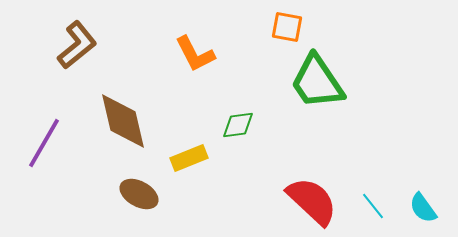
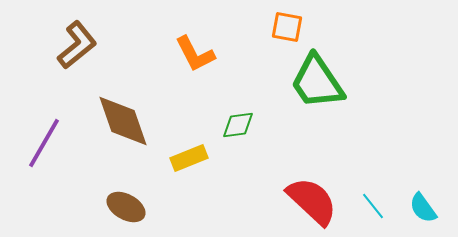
brown diamond: rotated 6 degrees counterclockwise
brown ellipse: moved 13 px left, 13 px down
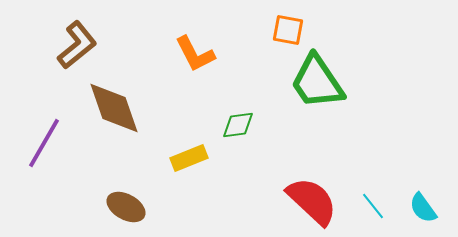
orange square: moved 1 px right, 3 px down
brown diamond: moved 9 px left, 13 px up
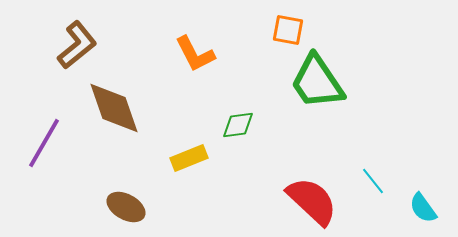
cyan line: moved 25 px up
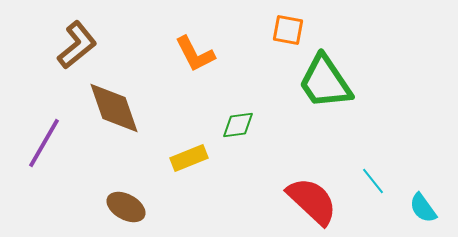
green trapezoid: moved 8 px right
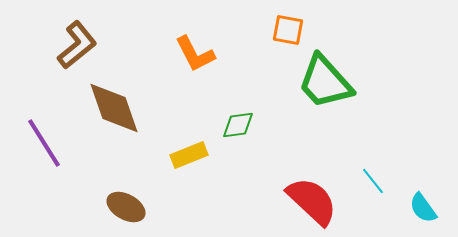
green trapezoid: rotated 8 degrees counterclockwise
purple line: rotated 62 degrees counterclockwise
yellow rectangle: moved 3 px up
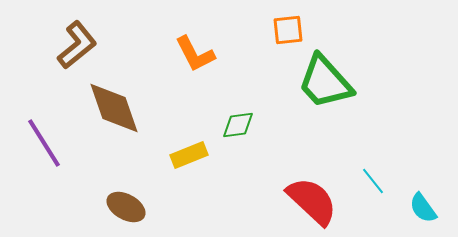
orange square: rotated 16 degrees counterclockwise
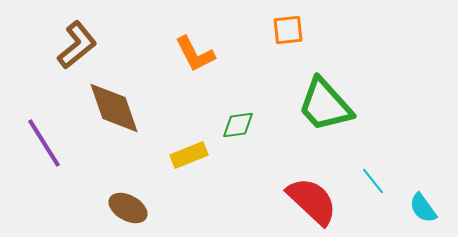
green trapezoid: moved 23 px down
brown ellipse: moved 2 px right, 1 px down
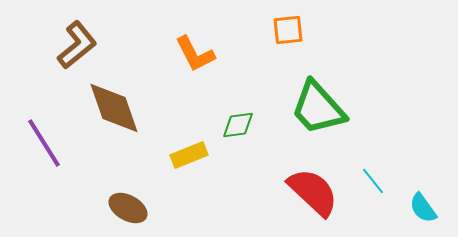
green trapezoid: moved 7 px left, 3 px down
red semicircle: moved 1 px right, 9 px up
